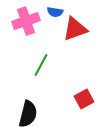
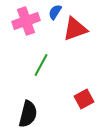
blue semicircle: rotated 112 degrees clockwise
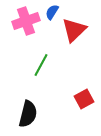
blue semicircle: moved 3 px left
red triangle: moved 1 px left, 1 px down; rotated 24 degrees counterclockwise
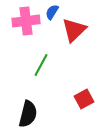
pink cross: rotated 12 degrees clockwise
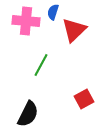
blue semicircle: moved 1 px right; rotated 14 degrees counterclockwise
pink cross: rotated 12 degrees clockwise
black semicircle: rotated 12 degrees clockwise
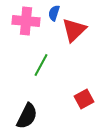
blue semicircle: moved 1 px right, 1 px down
black semicircle: moved 1 px left, 2 px down
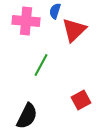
blue semicircle: moved 1 px right, 2 px up
red square: moved 3 px left, 1 px down
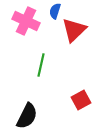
pink cross: rotated 20 degrees clockwise
green line: rotated 15 degrees counterclockwise
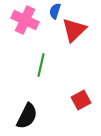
pink cross: moved 1 px left, 1 px up
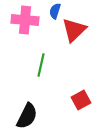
pink cross: rotated 20 degrees counterclockwise
